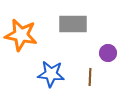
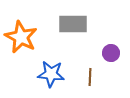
orange star: moved 2 px down; rotated 16 degrees clockwise
purple circle: moved 3 px right
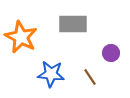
brown line: rotated 36 degrees counterclockwise
